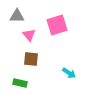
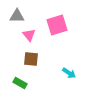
green rectangle: rotated 16 degrees clockwise
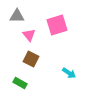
brown square: rotated 21 degrees clockwise
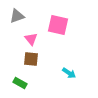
gray triangle: rotated 21 degrees counterclockwise
pink square: moved 1 px right; rotated 30 degrees clockwise
pink triangle: moved 2 px right, 4 px down
brown square: rotated 21 degrees counterclockwise
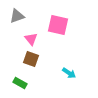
brown square: rotated 14 degrees clockwise
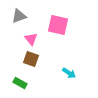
gray triangle: moved 2 px right
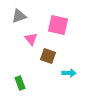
brown square: moved 17 px right, 3 px up
cyan arrow: rotated 32 degrees counterclockwise
green rectangle: rotated 40 degrees clockwise
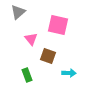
gray triangle: moved 1 px left, 4 px up; rotated 21 degrees counterclockwise
green rectangle: moved 7 px right, 8 px up
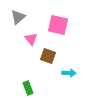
gray triangle: moved 5 px down
green rectangle: moved 1 px right, 13 px down
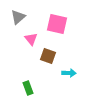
pink square: moved 1 px left, 1 px up
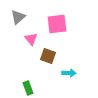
pink square: rotated 20 degrees counterclockwise
